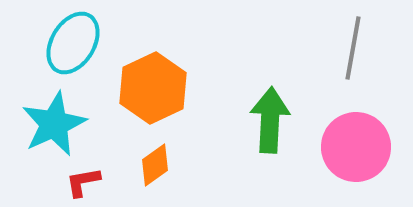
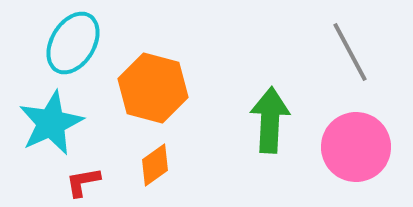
gray line: moved 3 px left, 4 px down; rotated 38 degrees counterclockwise
orange hexagon: rotated 20 degrees counterclockwise
cyan star: moved 3 px left, 1 px up
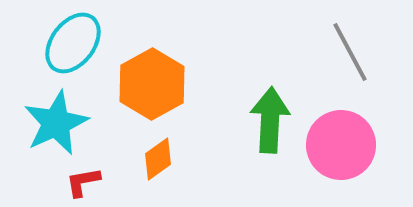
cyan ellipse: rotated 6 degrees clockwise
orange hexagon: moved 1 px left, 4 px up; rotated 16 degrees clockwise
cyan star: moved 5 px right
pink circle: moved 15 px left, 2 px up
orange diamond: moved 3 px right, 6 px up
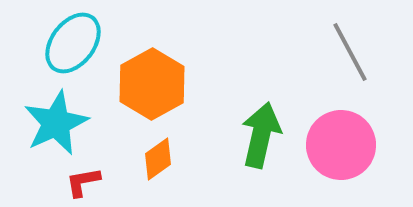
green arrow: moved 9 px left, 15 px down; rotated 10 degrees clockwise
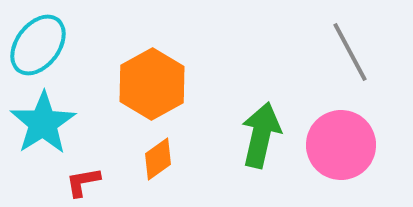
cyan ellipse: moved 35 px left, 2 px down
cyan star: moved 13 px left; rotated 8 degrees counterclockwise
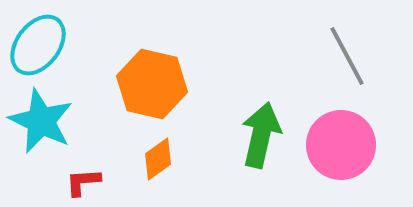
gray line: moved 3 px left, 4 px down
orange hexagon: rotated 18 degrees counterclockwise
cyan star: moved 2 px left, 2 px up; rotated 14 degrees counterclockwise
red L-shape: rotated 6 degrees clockwise
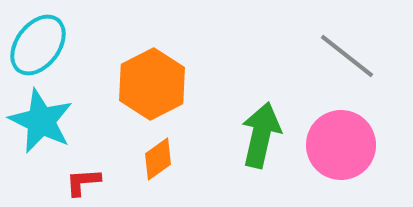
gray line: rotated 24 degrees counterclockwise
orange hexagon: rotated 20 degrees clockwise
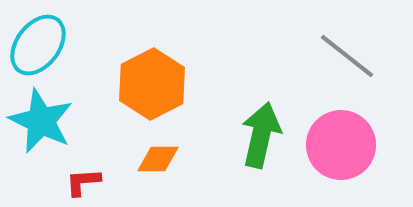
orange diamond: rotated 36 degrees clockwise
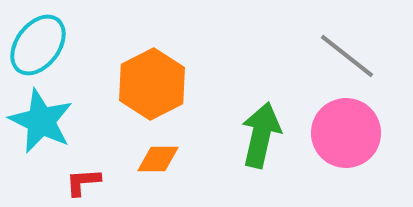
pink circle: moved 5 px right, 12 px up
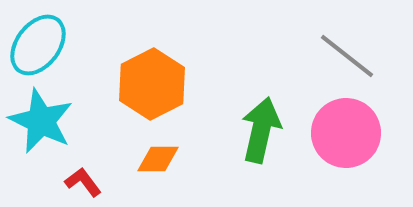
green arrow: moved 5 px up
red L-shape: rotated 57 degrees clockwise
